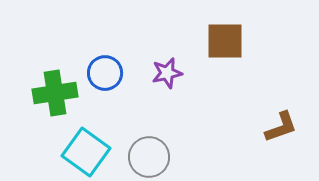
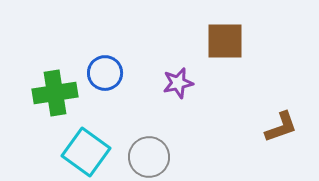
purple star: moved 11 px right, 10 px down
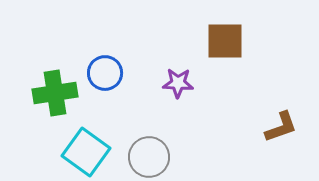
purple star: rotated 16 degrees clockwise
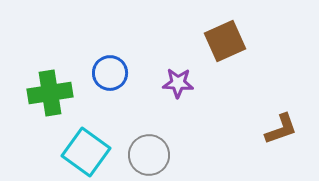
brown square: rotated 24 degrees counterclockwise
blue circle: moved 5 px right
green cross: moved 5 px left
brown L-shape: moved 2 px down
gray circle: moved 2 px up
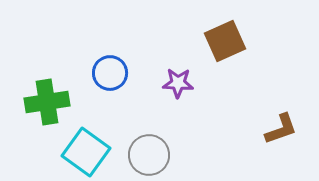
green cross: moved 3 px left, 9 px down
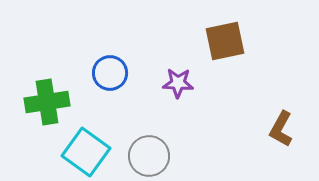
brown square: rotated 12 degrees clockwise
brown L-shape: rotated 138 degrees clockwise
gray circle: moved 1 px down
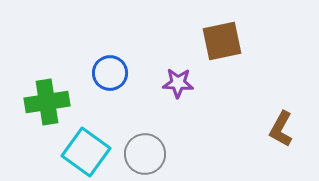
brown square: moved 3 px left
gray circle: moved 4 px left, 2 px up
